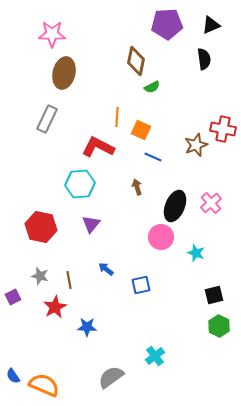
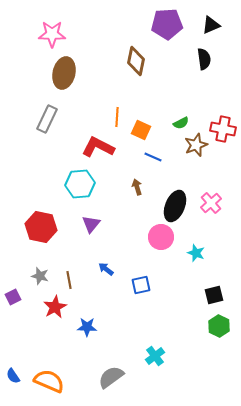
green semicircle: moved 29 px right, 36 px down
orange semicircle: moved 5 px right, 4 px up
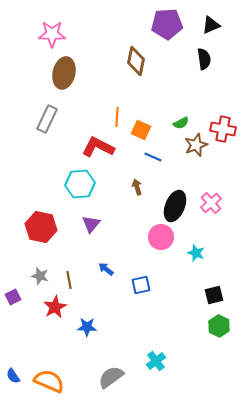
cyan cross: moved 1 px right, 5 px down
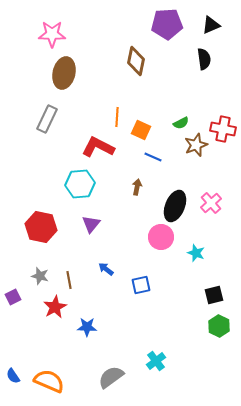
brown arrow: rotated 28 degrees clockwise
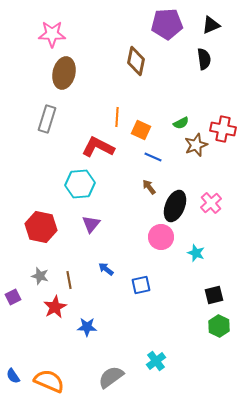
gray rectangle: rotated 8 degrees counterclockwise
brown arrow: moved 12 px right; rotated 49 degrees counterclockwise
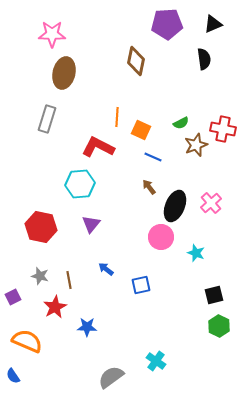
black triangle: moved 2 px right, 1 px up
cyan cross: rotated 18 degrees counterclockwise
orange semicircle: moved 22 px left, 40 px up
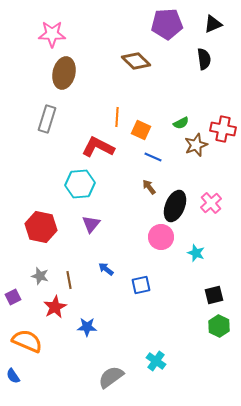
brown diamond: rotated 56 degrees counterclockwise
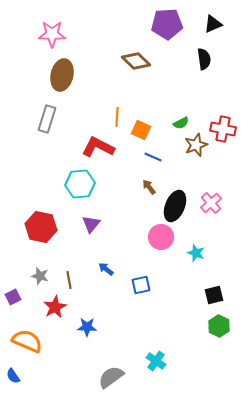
brown ellipse: moved 2 px left, 2 px down
